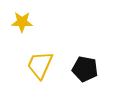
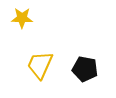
yellow star: moved 4 px up
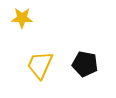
black pentagon: moved 5 px up
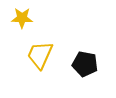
yellow trapezoid: moved 10 px up
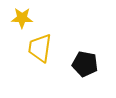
yellow trapezoid: moved 7 px up; rotated 16 degrees counterclockwise
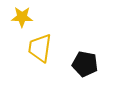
yellow star: moved 1 px up
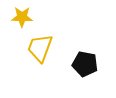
yellow trapezoid: rotated 12 degrees clockwise
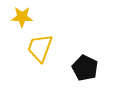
black pentagon: moved 4 px down; rotated 15 degrees clockwise
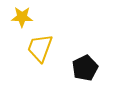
black pentagon: rotated 20 degrees clockwise
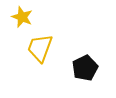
yellow star: rotated 20 degrees clockwise
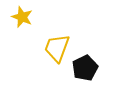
yellow trapezoid: moved 17 px right
